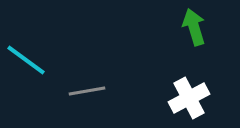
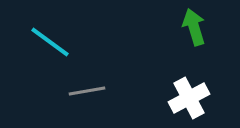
cyan line: moved 24 px right, 18 px up
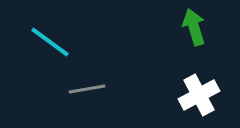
gray line: moved 2 px up
white cross: moved 10 px right, 3 px up
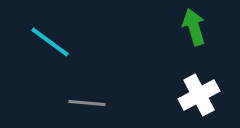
gray line: moved 14 px down; rotated 15 degrees clockwise
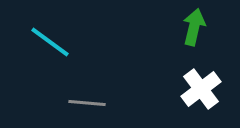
green arrow: rotated 30 degrees clockwise
white cross: moved 2 px right, 6 px up; rotated 9 degrees counterclockwise
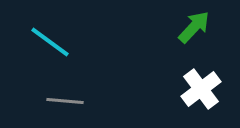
green arrow: rotated 30 degrees clockwise
gray line: moved 22 px left, 2 px up
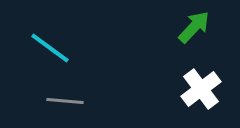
cyan line: moved 6 px down
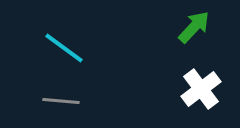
cyan line: moved 14 px right
gray line: moved 4 px left
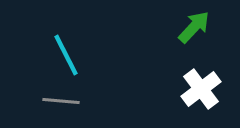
cyan line: moved 2 px right, 7 px down; rotated 27 degrees clockwise
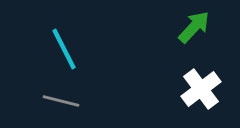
cyan line: moved 2 px left, 6 px up
gray line: rotated 9 degrees clockwise
